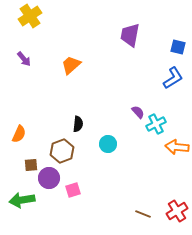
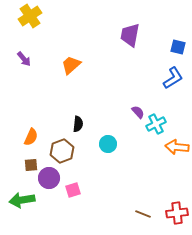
orange semicircle: moved 12 px right, 3 px down
red cross: moved 2 px down; rotated 25 degrees clockwise
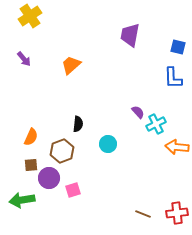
blue L-shape: rotated 120 degrees clockwise
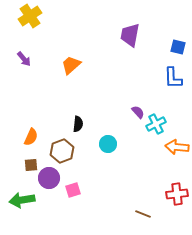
red cross: moved 19 px up
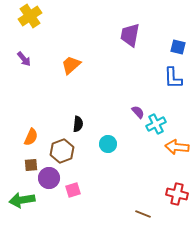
red cross: rotated 20 degrees clockwise
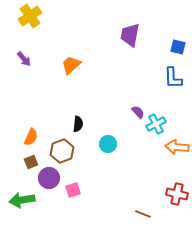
brown square: moved 3 px up; rotated 16 degrees counterclockwise
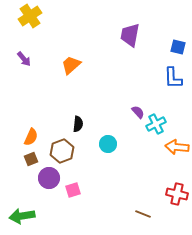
brown square: moved 3 px up
green arrow: moved 16 px down
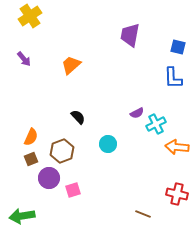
purple semicircle: moved 1 px left, 1 px down; rotated 104 degrees clockwise
black semicircle: moved 7 px up; rotated 49 degrees counterclockwise
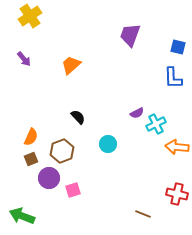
purple trapezoid: rotated 10 degrees clockwise
green arrow: rotated 30 degrees clockwise
